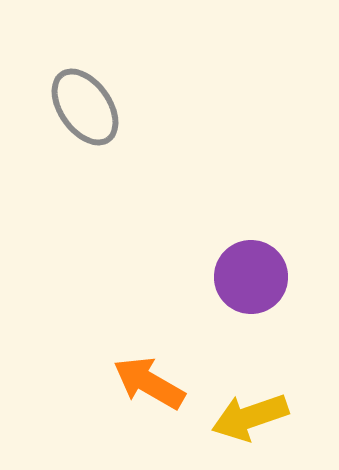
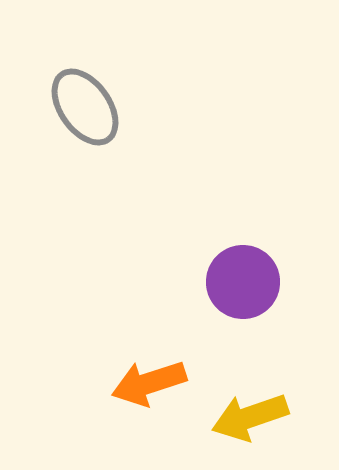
purple circle: moved 8 px left, 5 px down
orange arrow: rotated 48 degrees counterclockwise
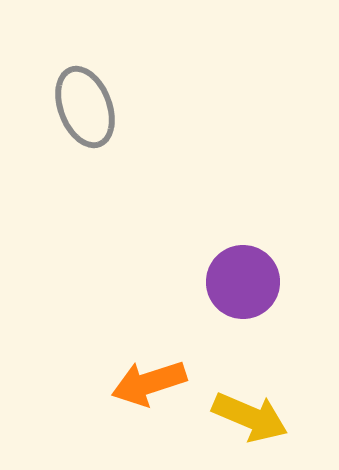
gray ellipse: rotated 14 degrees clockwise
yellow arrow: rotated 138 degrees counterclockwise
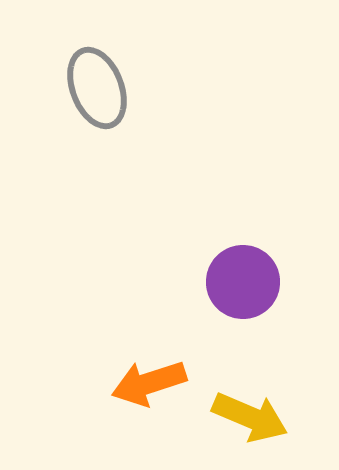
gray ellipse: moved 12 px right, 19 px up
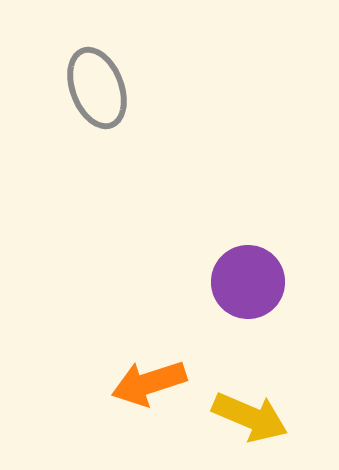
purple circle: moved 5 px right
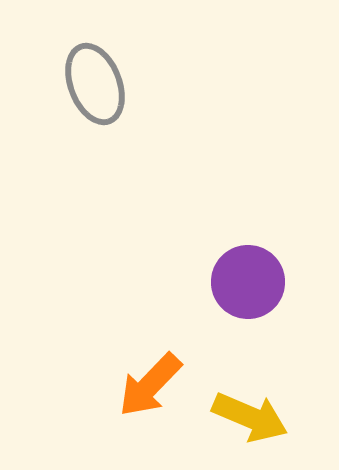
gray ellipse: moved 2 px left, 4 px up
orange arrow: moved 1 px right, 2 px down; rotated 28 degrees counterclockwise
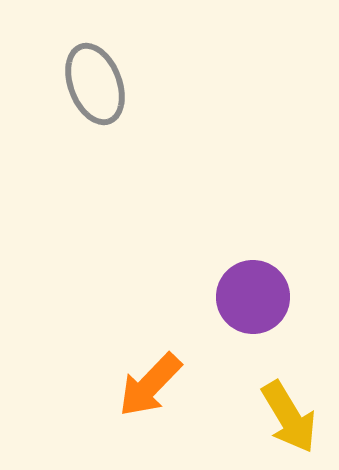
purple circle: moved 5 px right, 15 px down
yellow arrow: moved 39 px right; rotated 36 degrees clockwise
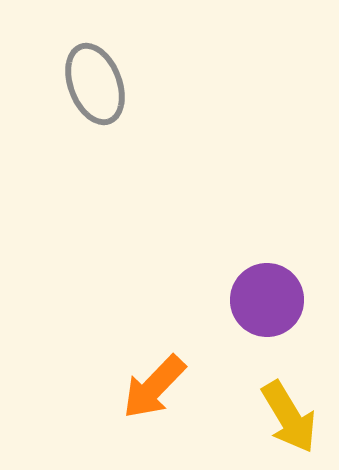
purple circle: moved 14 px right, 3 px down
orange arrow: moved 4 px right, 2 px down
